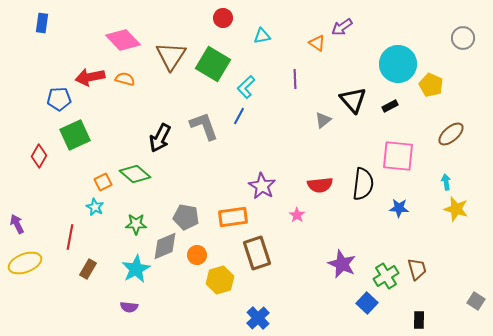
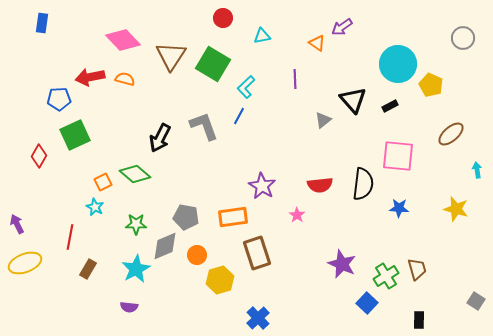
cyan arrow at (446, 182): moved 31 px right, 12 px up
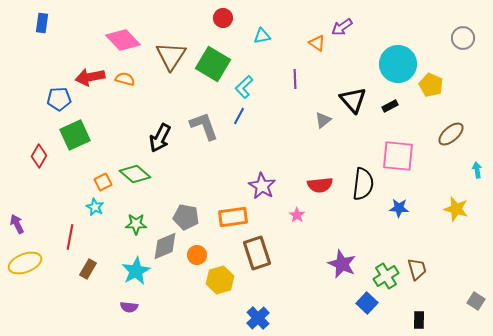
cyan L-shape at (246, 87): moved 2 px left
cyan star at (136, 269): moved 2 px down
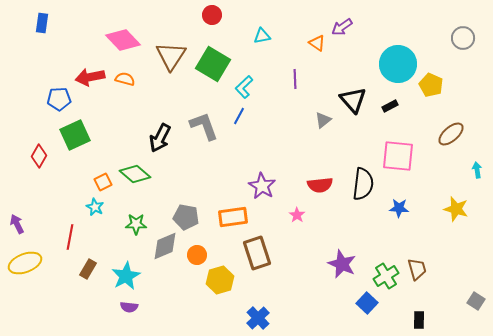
red circle at (223, 18): moved 11 px left, 3 px up
cyan star at (136, 271): moved 10 px left, 5 px down
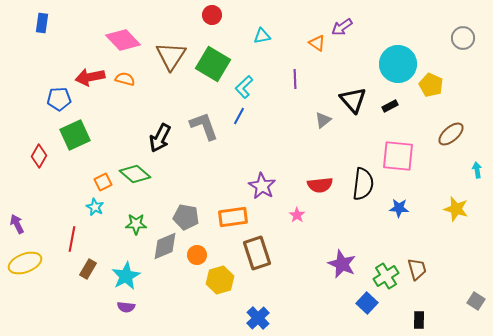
red line at (70, 237): moved 2 px right, 2 px down
purple semicircle at (129, 307): moved 3 px left
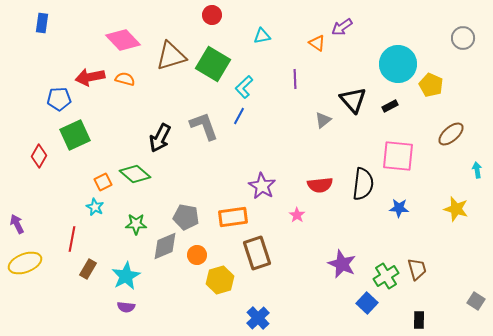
brown triangle at (171, 56): rotated 40 degrees clockwise
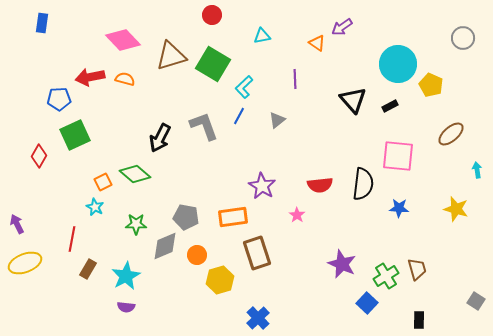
gray triangle at (323, 120): moved 46 px left
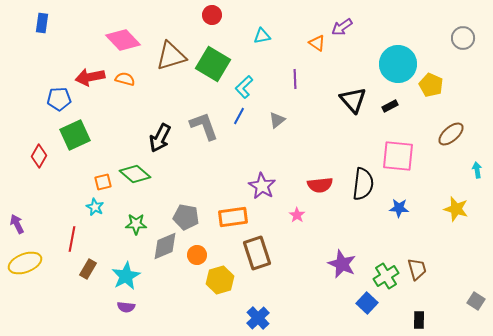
orange square at (103, 182): rotated 12 degrees clockwise
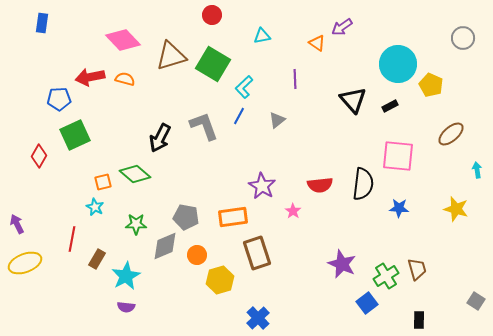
pink star at (297, 215): moved 4 px left, 4 px up
brown rectangle at (88, 269): moved 9 px right, 10 px up
blue square at (367, 303): rotated 10 degrees clockwise
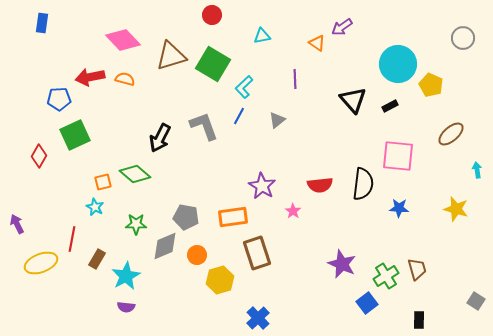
yellow ellipse at (25, 263): moved 16 px right
